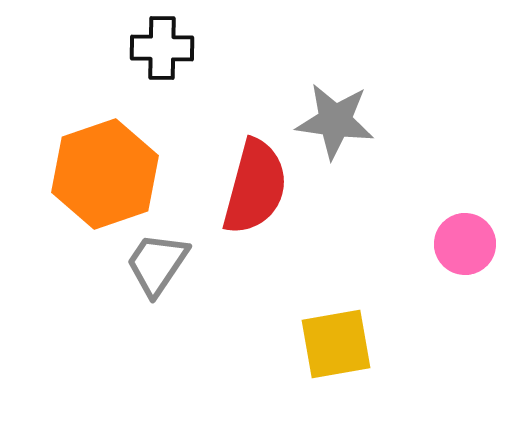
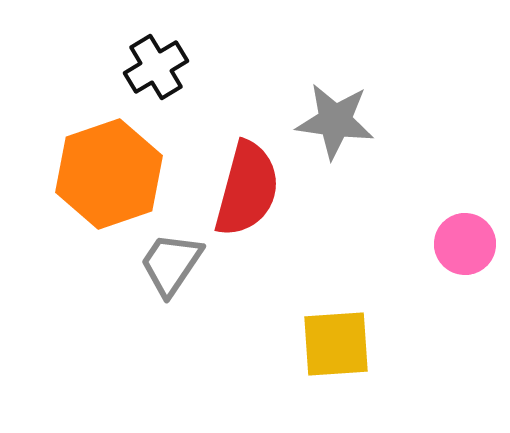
black cross: moved 6 px left, 19 px down; rotated 32 degrees counterclockwise
orange hexagon: moved 4 px right
red semicircle: moved 8 px left, 2 px down
gray trapezoid: moved 14 px right
yellow square: rotated 6 degrees clockwise
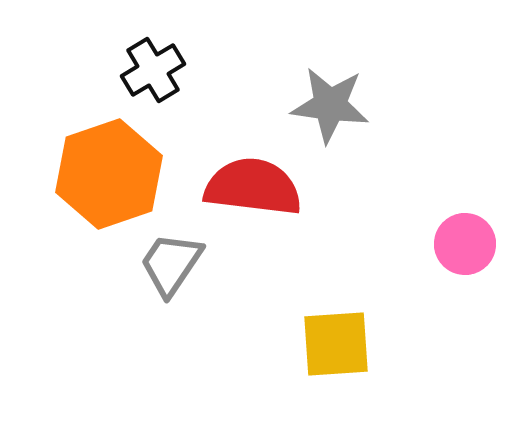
black cross: moved 3 px left, 3 px down
gray star: moved 5 px left, 16 px up
red semicircle: moved 6 px right, 2 px up; rotated 98 degrees counterclockwise
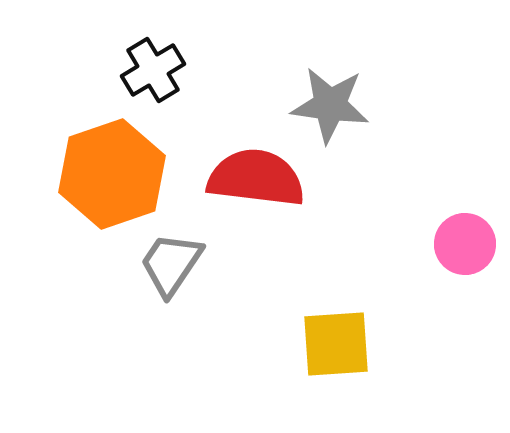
orange hexagon: moved 3 px right
red semicircle: moved 3 px right, 9 px up
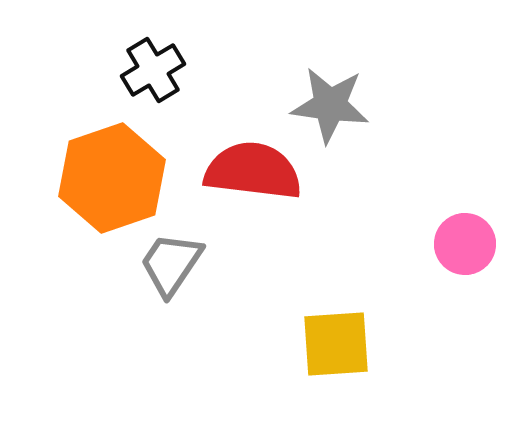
orange hexagon: moved 4 px down
red semicircle: moved 3 px left, 7 px up
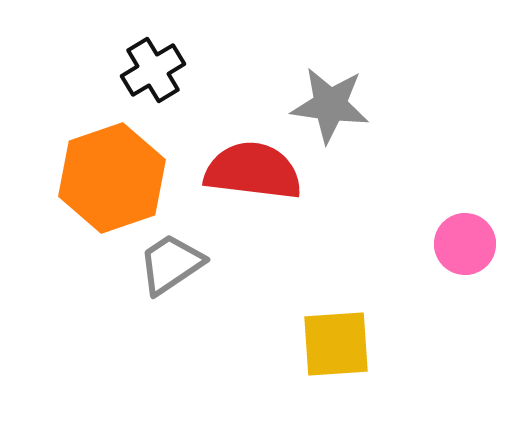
gray trapezoid: rotated 22 degrees clockwise
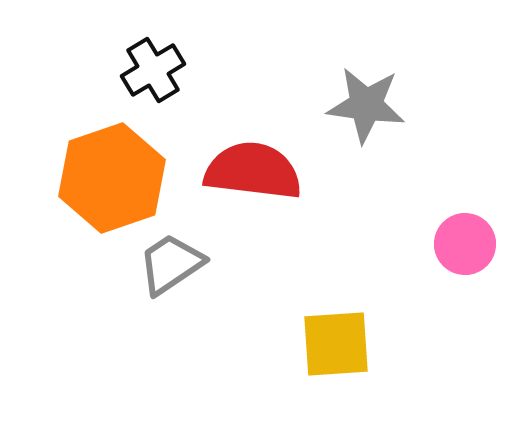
gray star: moved 36 px right
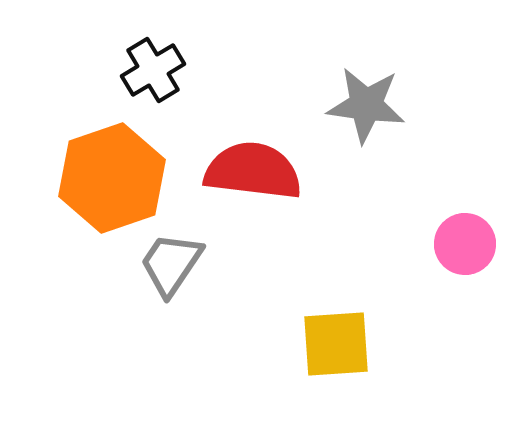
gray trapezoid: rotated 22 degrees counterclockwise
